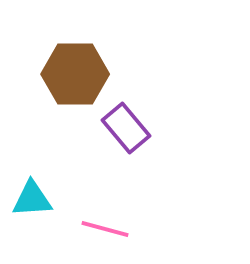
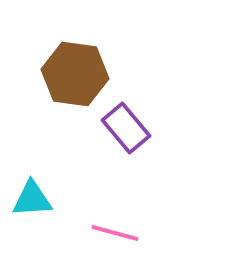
brown hexagon: rotated 8 degrees clockwise
pink line: moved 10 px right, 4 px down
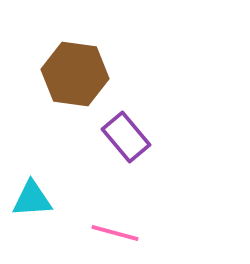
purple rectangle: moved 9 px down
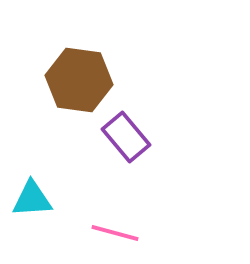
brown hexagon: moved 4 px right, 6 px down
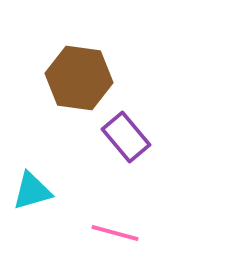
brown hexagon: moved 2 px up
cyan triangle: moved 8 px up; rotated 12 degrees counterclockwise
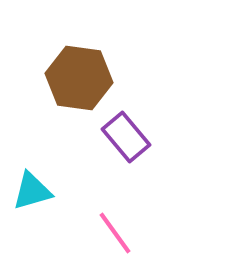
pink line: rotated 39 degrees clockwise
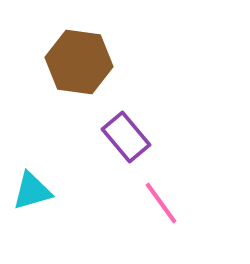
brown hexagon: moved 16 px up
pink line: moved 46 px right, 30 px up
